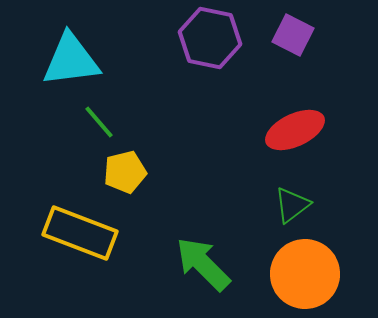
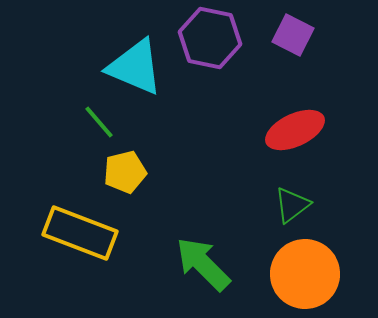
cyan triangle: moved 64 px right, 7 px down; rotated 30 degrees clockwise
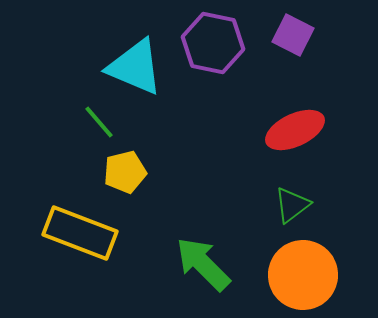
purple hexagon: moved 3 px right, 5 px down
orange circle: moved 2 px left, 1 px down
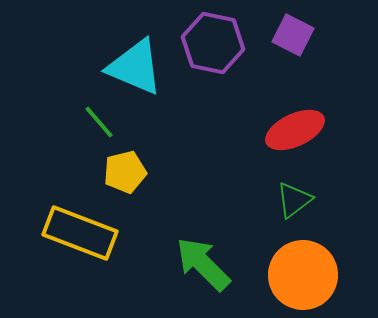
green triangle: moved 2 px right, 5 px up
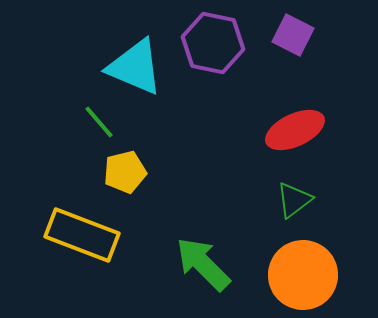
yellow rectangle: moved 2 px right, 2 px down
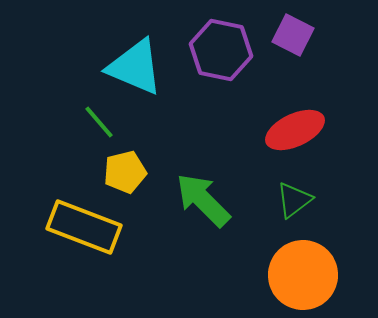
purple hexagon: moved 8 px right, 7 px down
yellow rectangle: moved 2 px right, 8 px up
green arrow: moved 64 px up
